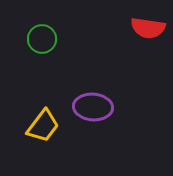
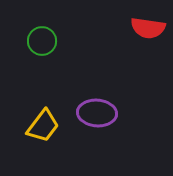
green circle: moved 2 px down
purple ellipse: moved 4 px right, 6 px down
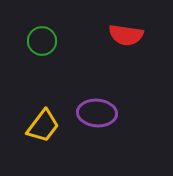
red semicircle: moved 22 px left, 7 px down
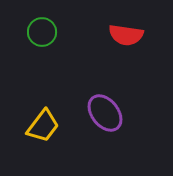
green circle: moved 9 px up
purple ellipse: moved 8 px right; rotated 48 degrees clockwise
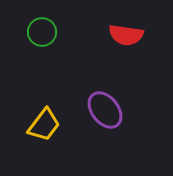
purple ellipse: moved 3 px up
yellow trapezoid: moved 1 px right, 1 px up
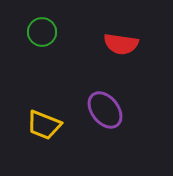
red semicircle: moved 5 px left, 9 px down
yellow trapezoid: rotated 75 degrees clockwise
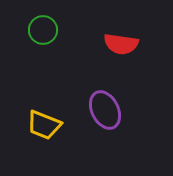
green circle: moved 1 px right, 2 px up
purple ellipse: rotated 12 degrees clockwise
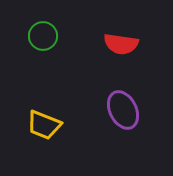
green circle: moved 6 px down
purple ellipse: moved 18 px right
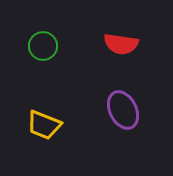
green circle: moved 10 px down
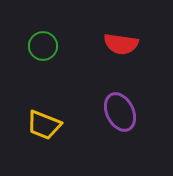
purple ellipse: moved 3 px left, 2 px down
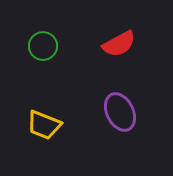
red semicircle: moved 2 px left; rotated 36 degrees counterclockwise
